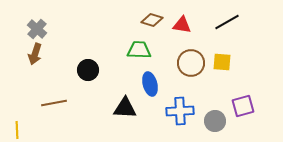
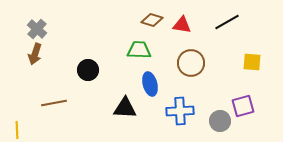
yellow square: moved 30 px right
gray circle: moved 5 px right
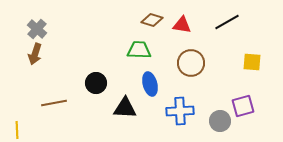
black circle: moved 8 px right, 13 px down
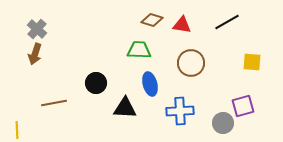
gray circle: moved 3 px right, 2 px down
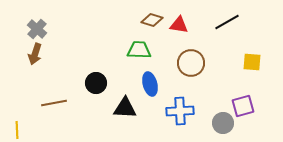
red triangle: moved 3 px left
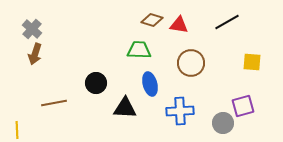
gray cross: moved 5 px left
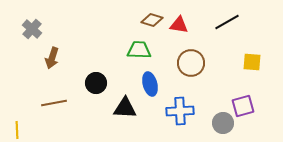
brown arrow: moved 17 px right, 4 px down
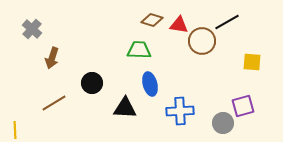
brown circle: moved 11 px right, 22 px up
black circle: moved 4 px left
brown line: rotated 20 degrees counterclockwise
yellow line: moved 2 px left
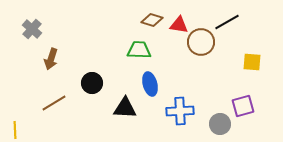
brown circle: moved 1 px left, 1 px down
brown arrow: moved 1 px left, 1 px down
gray circle: moved 3 px left, 1 px down
